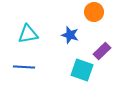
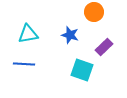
purple rectangle: moved 2 px right, 4 px up
blue line: moved 3 px up
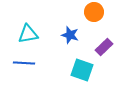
blue line: moved 1 px up
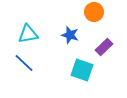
blue line: rotated 40 degrees clockwise
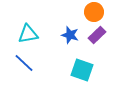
purple rectangle: moved 7 px left, 12 px up
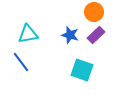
purple rectangle: moved 1 px left
blue line: moved 3 px left, 1 px up; rotated 10 degrees clockwise
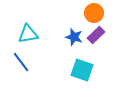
orange circle: moved 1 px down
blue star: moved 4 px right, 2 px down
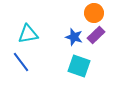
cyan square: moved 3 px left, 4 px up
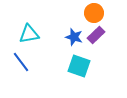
cyan triangle: moved 1 px right
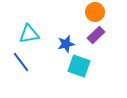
orange circle: moved 1 px right, 1 px up
blue star: moved 8 px left, 7 px down; rotated 30 degrees counterclockwise
